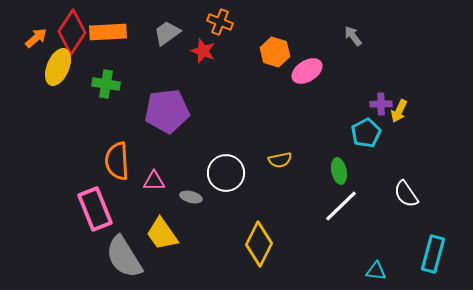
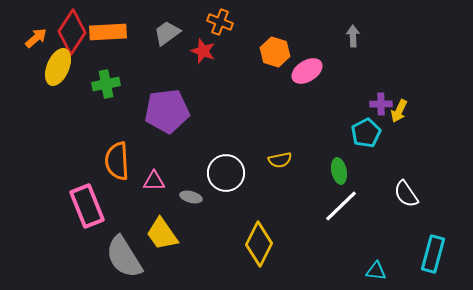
gray arrow: rotated 35 degrees clockwise
green cross: rotated 20 degrees counterclockwise
pink rectangle: moved 8 px left, 3 px up
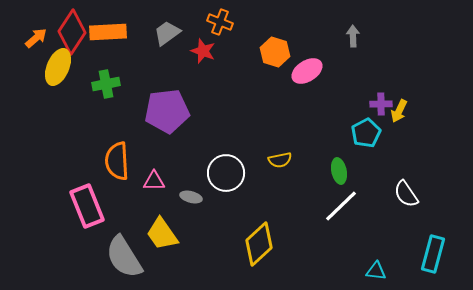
yellow diamond: rotated 21 degrees clockwise
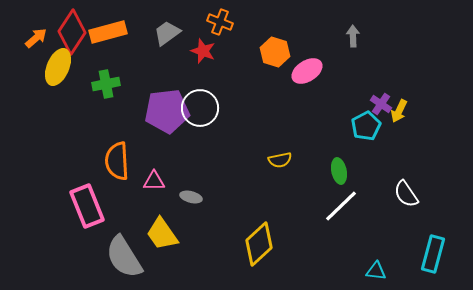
orange rectangle: rotated 12 degrees counterclockwise
purple cross: rotated 35 degrees clockwise
cyan pentagon: moved 7 px up
white circle: moved 26 px left, 65 px up
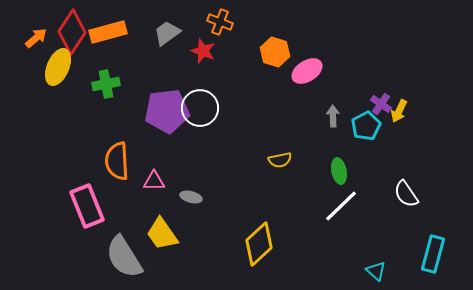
gray arrow: moved 20 px left, 80 px down
cyan triangle: rotated 35 degrees clockwise
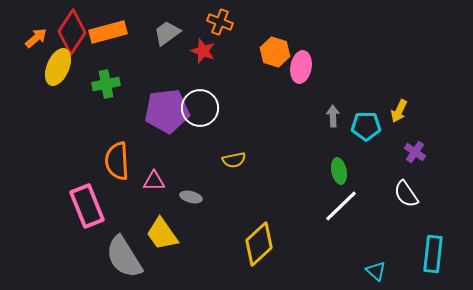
pink ellipse: moved 6 px left, 4 px up; rotated 48 degrees counterclockwise
purple cross: moved 34 px right, 48 px down
cyan pentagon: rotated 28 degrees clockwise
yellow semicircle: moved 46 px left
cyan rectangle: rotated 9 degrees counterclockwise
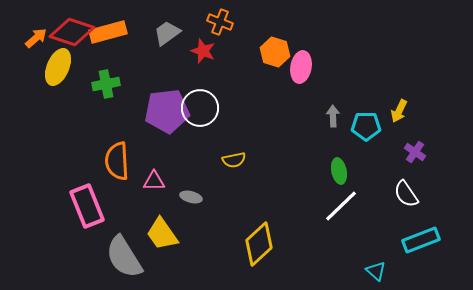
red diamond: rotated 75 degrees clockwise
cyan rectangle: moved 12 px left, 14 px up; rotated 63 degrees clockwise
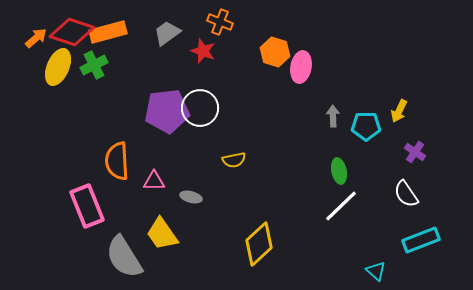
green cross: moved 12 px left, 19 px up; rotated 16 degrees counterclockwise
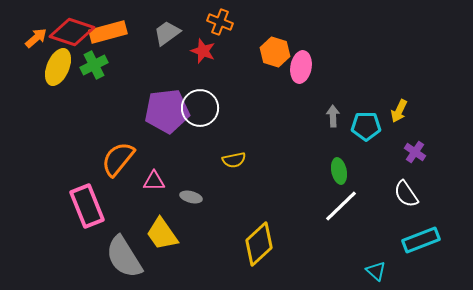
orange semicircle: moved 1 px right, 2 px up; rotated 42 degrees clockwise
